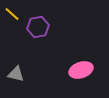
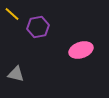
pink ellipse: moved 20 px up
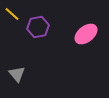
pink ellipse: moved 5 px right, 16 px up; rotated 20 degrees counterclockwise
gray triangle: moved 1 px right; rotated 36 degrees clockwise
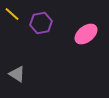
purple hexagon: moved 3 px right, 4 px up
gray triangle: rotated 18 degrees counterclockwise
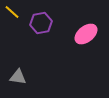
yellow line: moved 2 px up
gray triangle: moved 1 px right, 3 px down; rotated 24 degrees counterclockwise
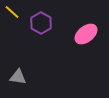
purple hexagon: rotated 20 degrees counterclockwise
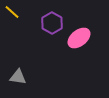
purple hexagon: moved 11 px right
pink ellipse: moved 7 px left, 4 px down
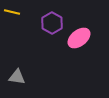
yellow line: rotated 28 degrees counterclockwise
gray triangle: moved 1 px left
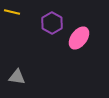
pink ellipse: rotated 15 degrees counterclockwise
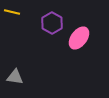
gray triangle: moved 2 px left
